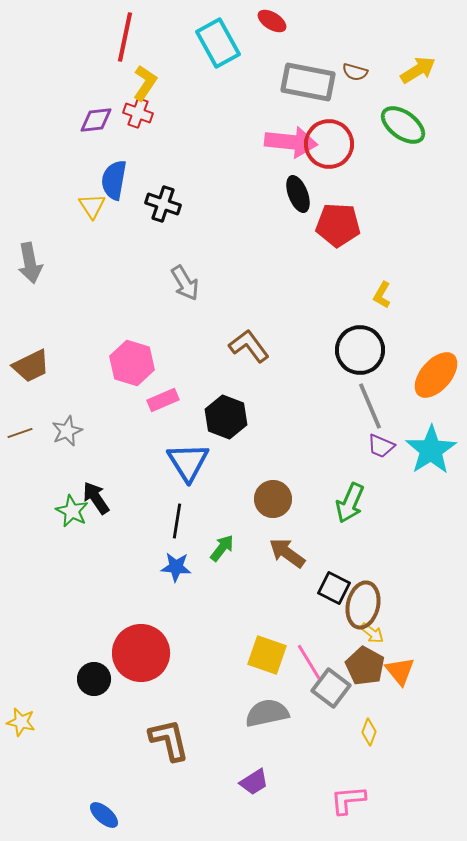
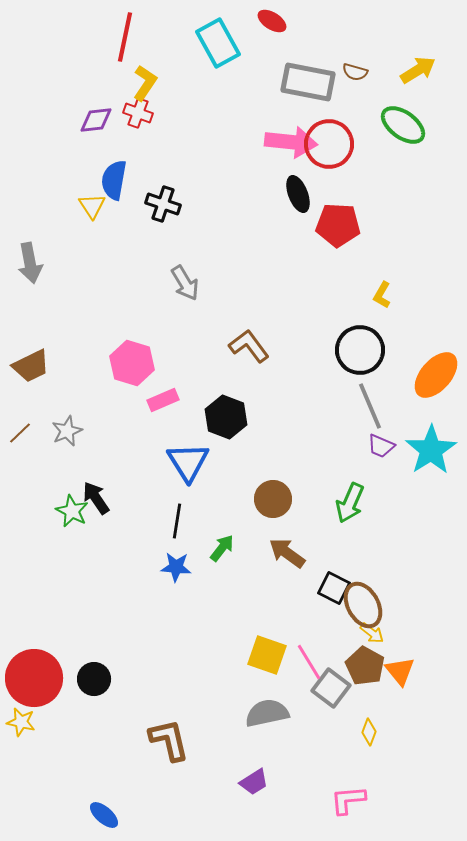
brown line at (20, 433): rotated 25 degrees counterclockwise
brown ellipse at (363, 605): rotated 42 degrees counterclockwise
red circle at (141, 653): moved 107 px left, 25 px down
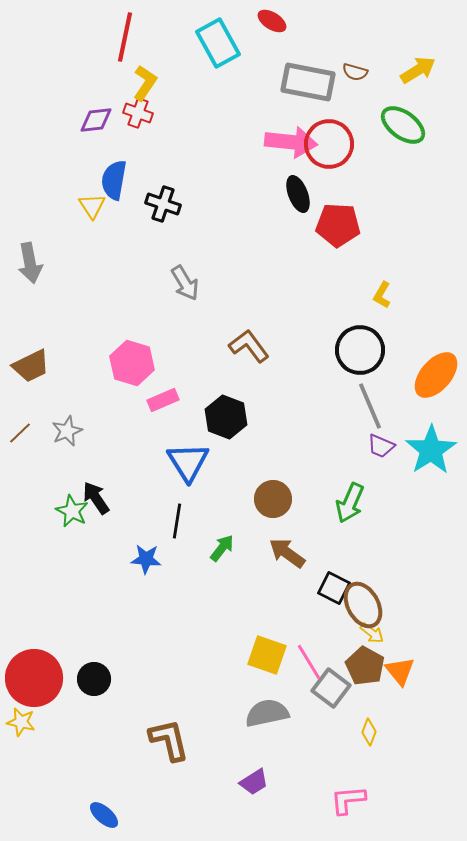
blue star at (176, 567): moved 30 px left, 8 px up
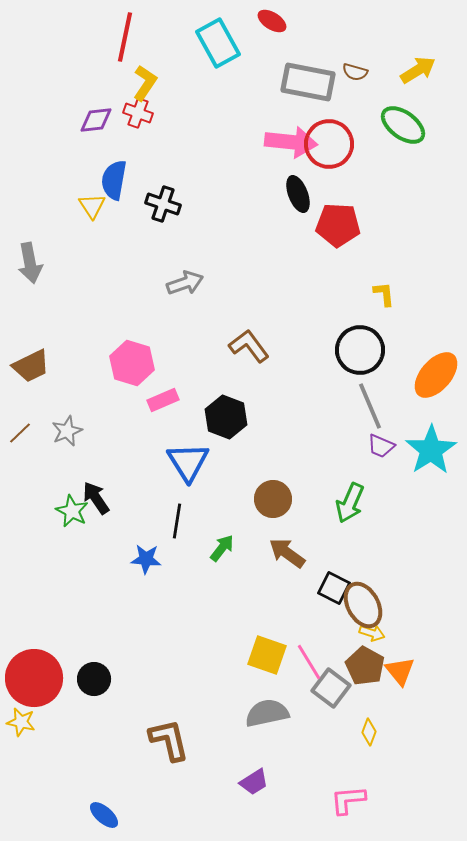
gray arrow at (185, 283): rotated 78 degrees counterclockwise
yellow L-shape at (382, 295): moved 2 px right, 1 px up; rotated 144 degrees clockwise
yellow arrow at (372, 633): rotated 20 degrees counterclockwise
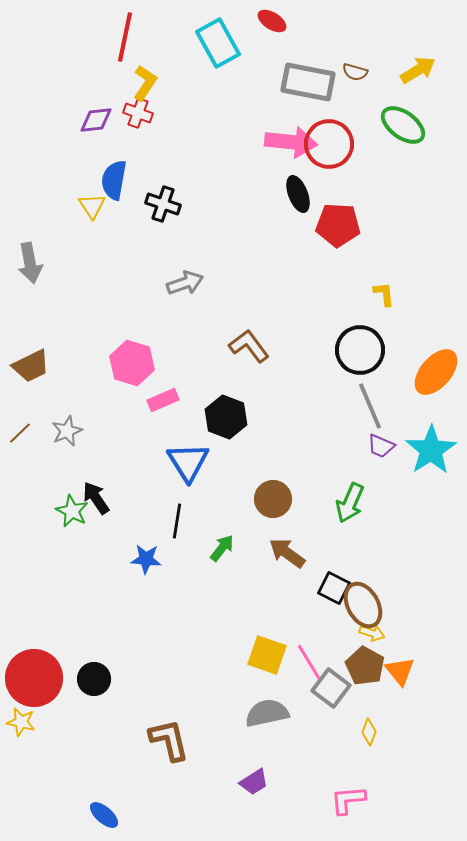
orange ellipse at (436, 375): moved 3 px up
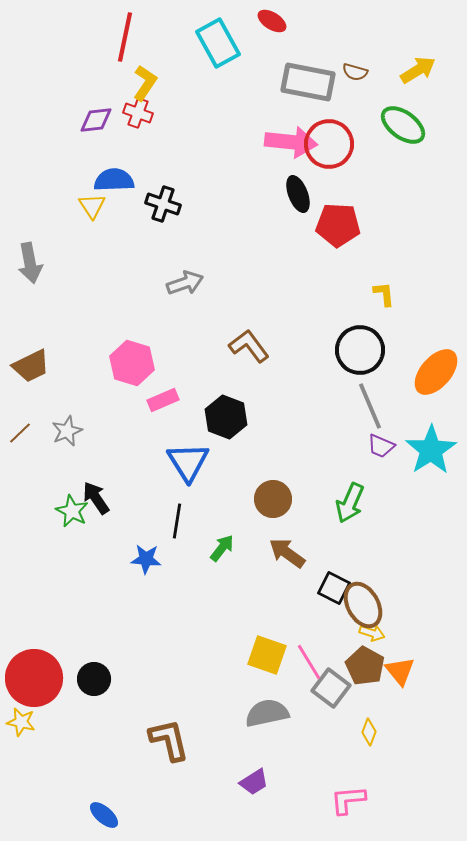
blue semicircle at (114, 180): rotated 78 degrees clockwise
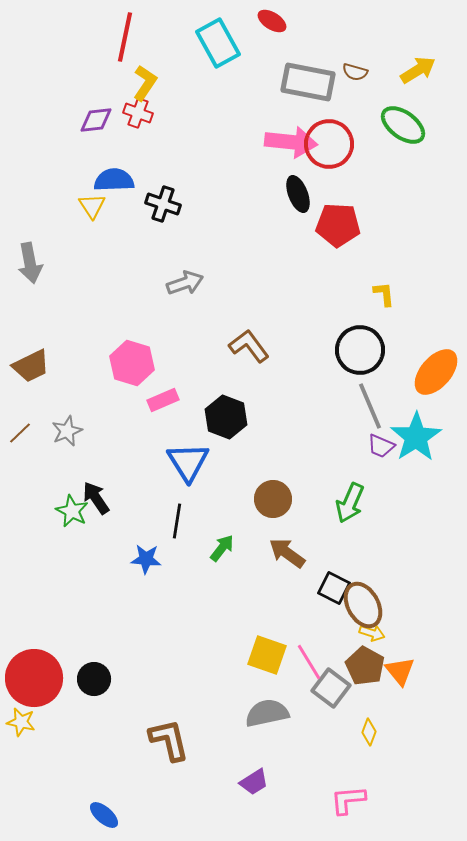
cyan star at (431, 450): moved 15 px left, 13 px up
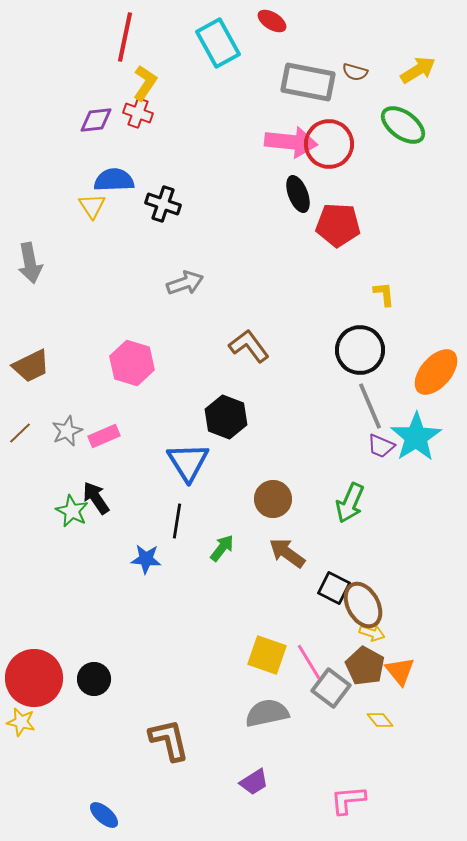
pink rectangle at (163, 400): moved 59 px left, 36 px down
yellow diamond at (369, 732): moved 11 px right, 12 px up; rotated 60 degrees counterclockwise
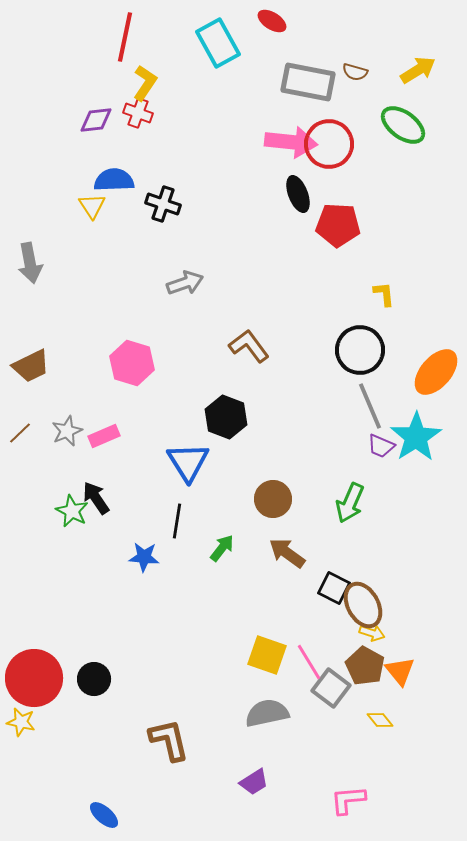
blue star at (146, 559): moved 2 px left, 2 px up
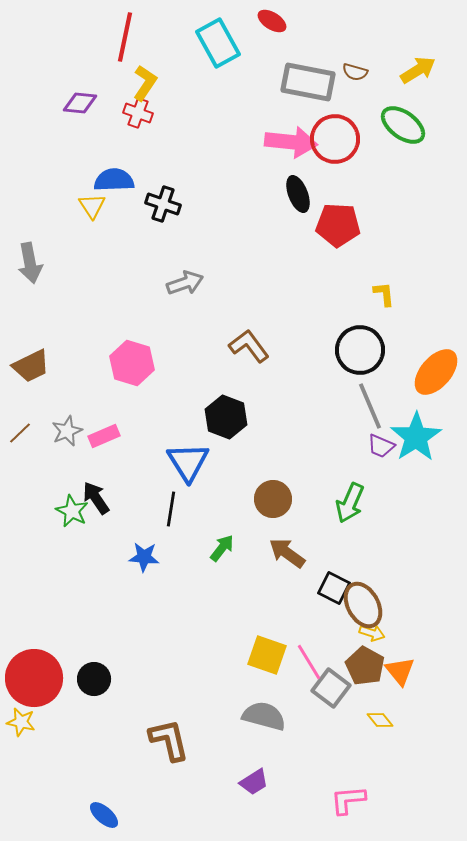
purple diamond at (96, 120): moved 16 px left, 17 px up; rotated 12 degrees clockwise
red circle at (329, 144): moved 6 px right, 5 px up
black line at (177, 521): moved 6 px left, 12 px up
gray semicircle at (267, 713): moved 3 px left, 3 px down; rotated 27 degrees clockwise
